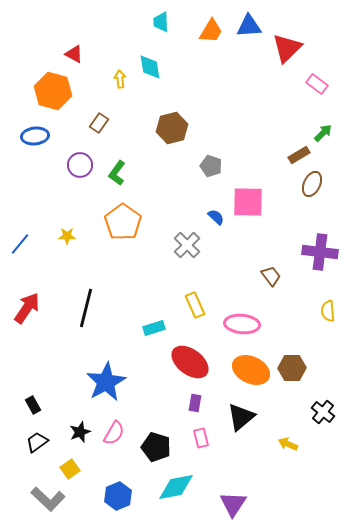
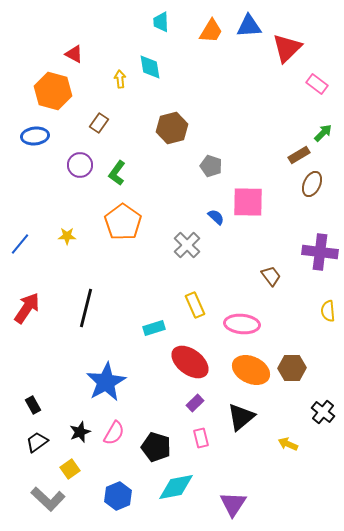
purple rectangle at (195, 403): rotated 36 degrees clockwise
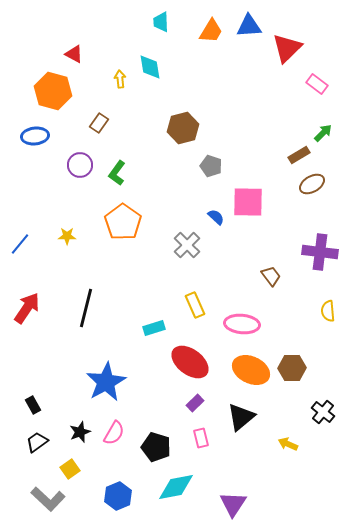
brown hexagon at (172, 128): moved 11 px right
brown ellipse at (312, 184): rotated 35 degrees clockwise
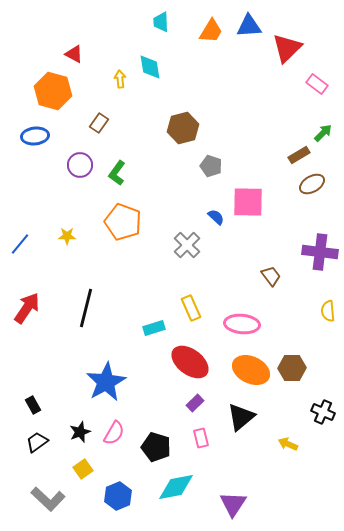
orange pentagon at (123, 222): rotated 15 degrees counterclockwise
yellow rectangle at (195, 305): moved 4 px left, 3 px down
black cross at (323, 412): rotated 15 degrees counterclockwise
yellow square at (70, 469): moved 13 px right
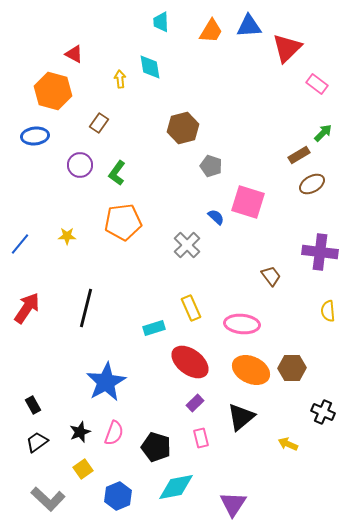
pink square at (248, 202): rotated 16 degrees clockwise
orange pentagon at (123, 222): rotated 27 degrees counterclockwise
pink semicircle at (114, 433): rotated 10 degrees counterclockwise
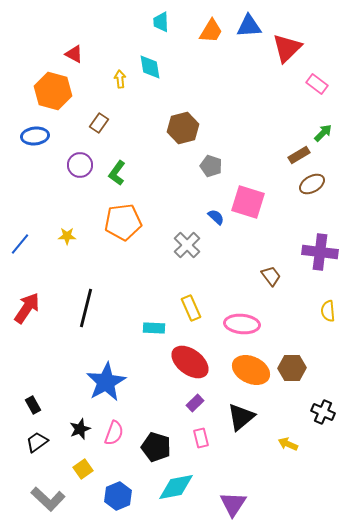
cyan rectangle at (154, 328): rotated 20 degrees clockwise
black star at (80, 432): moved 3 px up
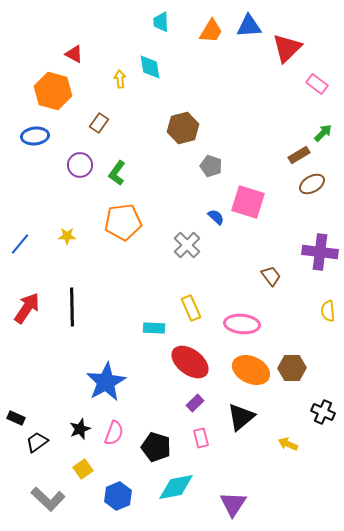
black line at (86, 308): moved 14 px left, 1 px up; rotated 15 degrees counterclockwise
black rectangle at (33, 405): moved 17 px left, 13 px down; rotated 36 degrees counterclockwise
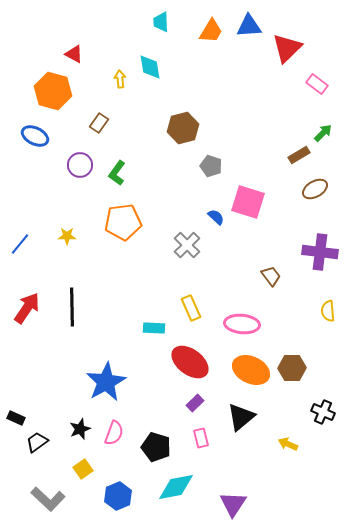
blue ellipse at (35, 136): rotated 32 degrees clockwise
brown ellipse at (312, 184): moved 3 px right, 5 px down
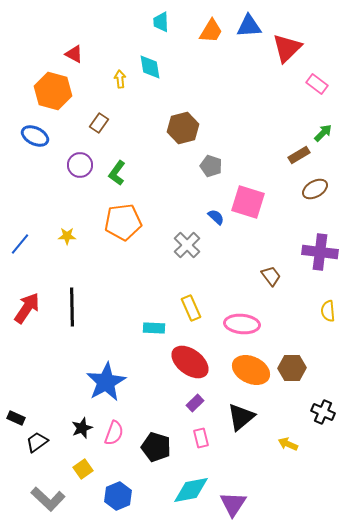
black star at (80, 429): moved 2 px right, 1 px up
cyan diamond at (176, 487): moved 15 px right, 3 px down
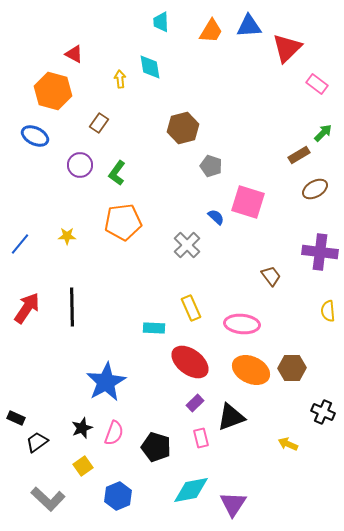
black triangle at (241, 417): moved 10 px left; rotated 20 degrees clockwise
yellow square at (83, 469): moved 3 px up
